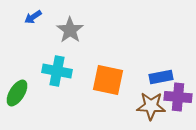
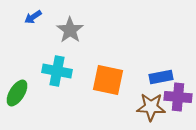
brown star: moved 1 px down
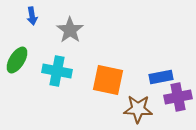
blue arrow: moved 1 px left, 1 px up; rotated 66 degrees counterclockwise
green ellipse: moved 33 px up
purple cross: rotated 16 degrees counterclockwise
brown star: moved 13 px left, 2 px down
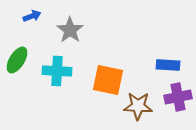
blue arrow: rotated 102 degrees counterclockwise
cyan cross: rotated 8 degrees counterclockwise
blue rectangle: moved 7 px right, 12 px up; rotated 15 degrees clockwise
brown star: moved 3 px up
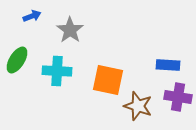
purple cross: rotated 20 degrees clockwise
brown star: rotated 16 degrees clockwise
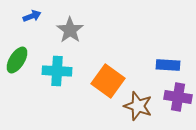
orange square: moved 1 px down; rotated 24 degrees clockwise
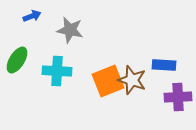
gray star: rotated 24 degrees counterclockwise
blue rectangle: moved 4 px left
orange square: rotated 32 degrees clockwise
purple cross: rotated 12 degrees counterclockwise
brown star: moved 6 px left, 26 px up
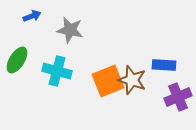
cyan cross: rotated 12 degrees clockwise
purple cross: rotated 20 degrees counterclockwise
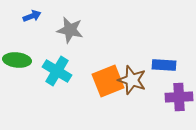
green ellipse: rotated 64 degrees clockwise
cyan cross: rotated 16 degrees clockwise
purple cross: moved 1 px right; rotated 20 degrees clockwise
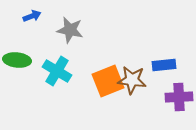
blue rectangle: rotated 10 degrees counterclockwise
brown star: rotated 12 degrees counterclockwise
